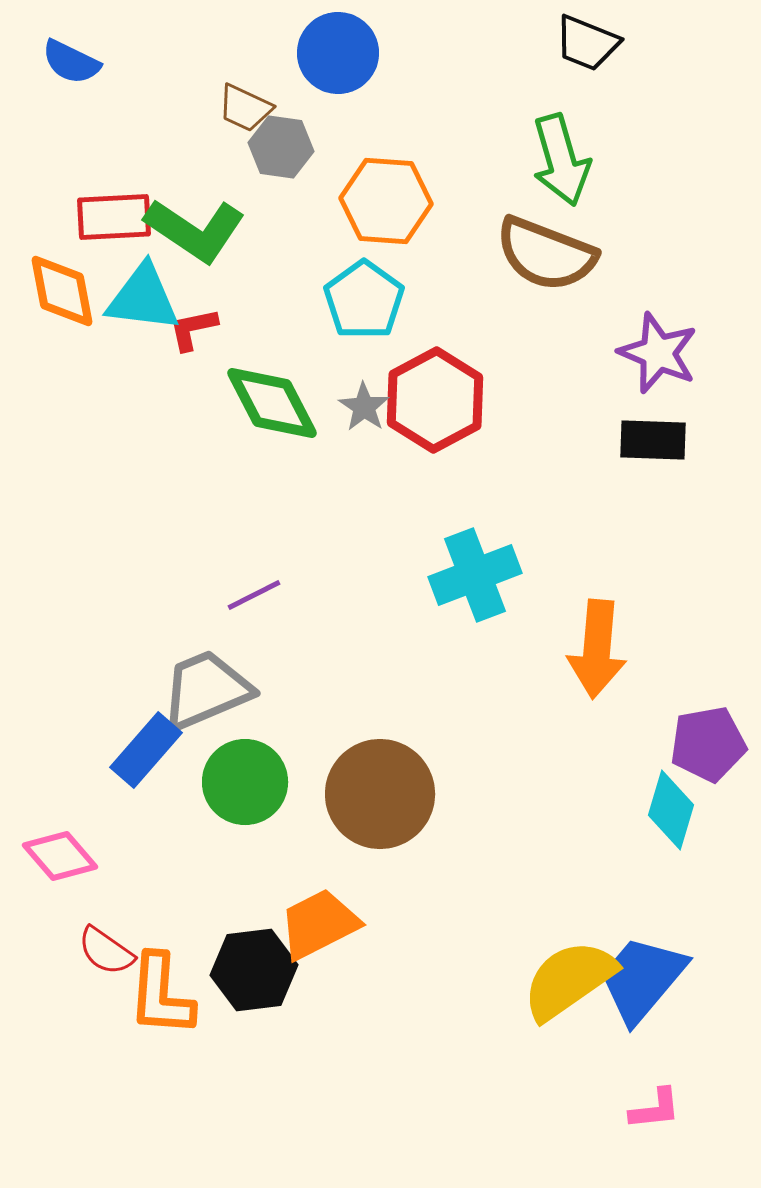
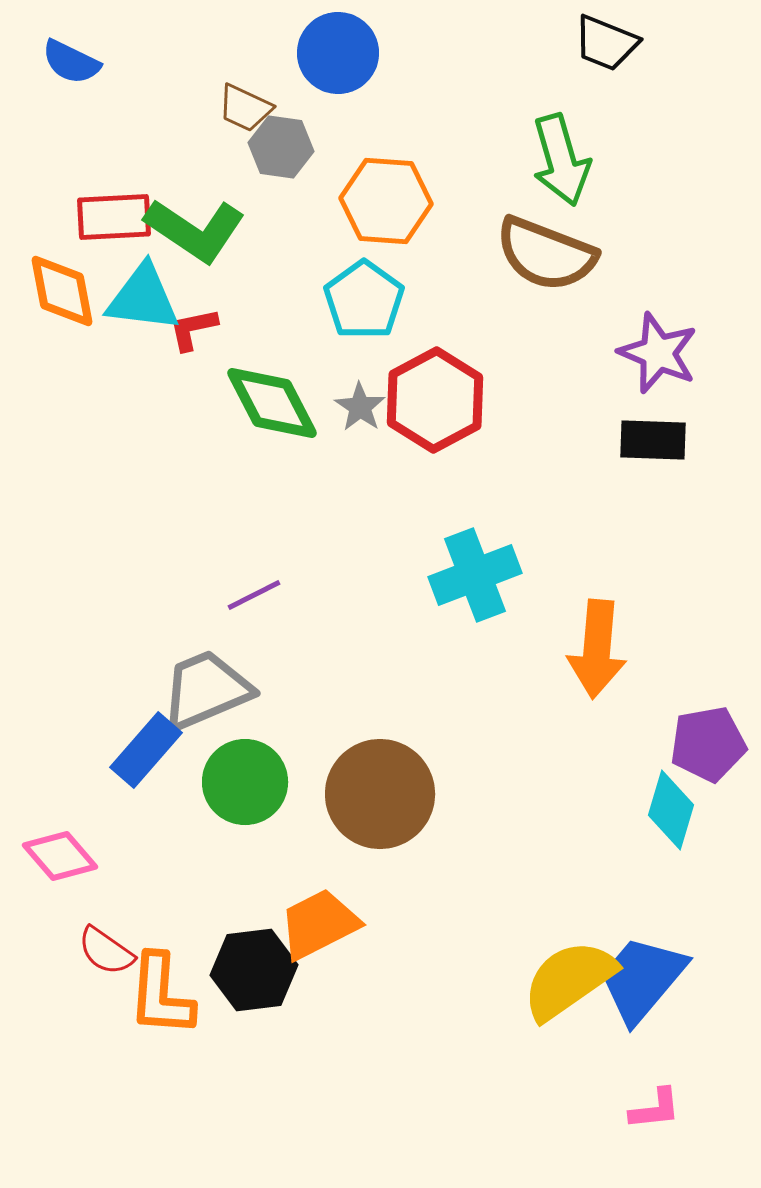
black trapezoid: moved 19 px right
gray star: moved 4 px left
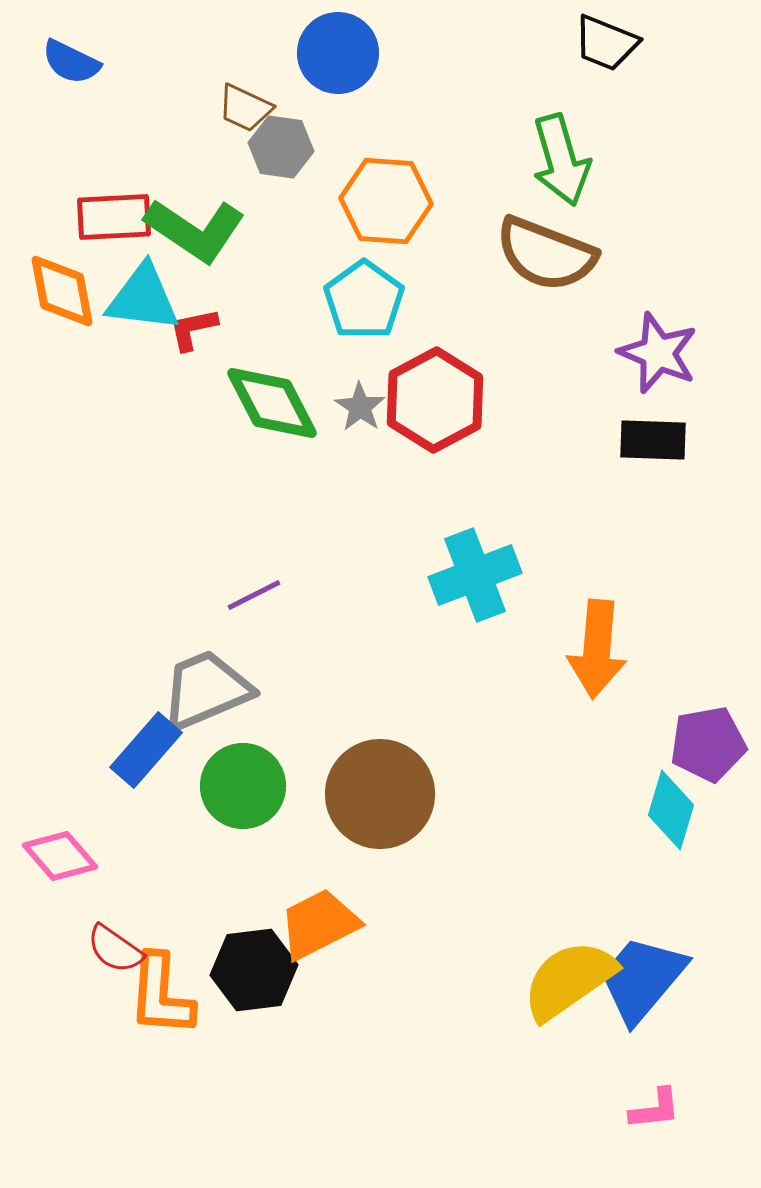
green circle: moved 2 px left, 4 px down
red semicircle: moved 9 px right, 2 px up
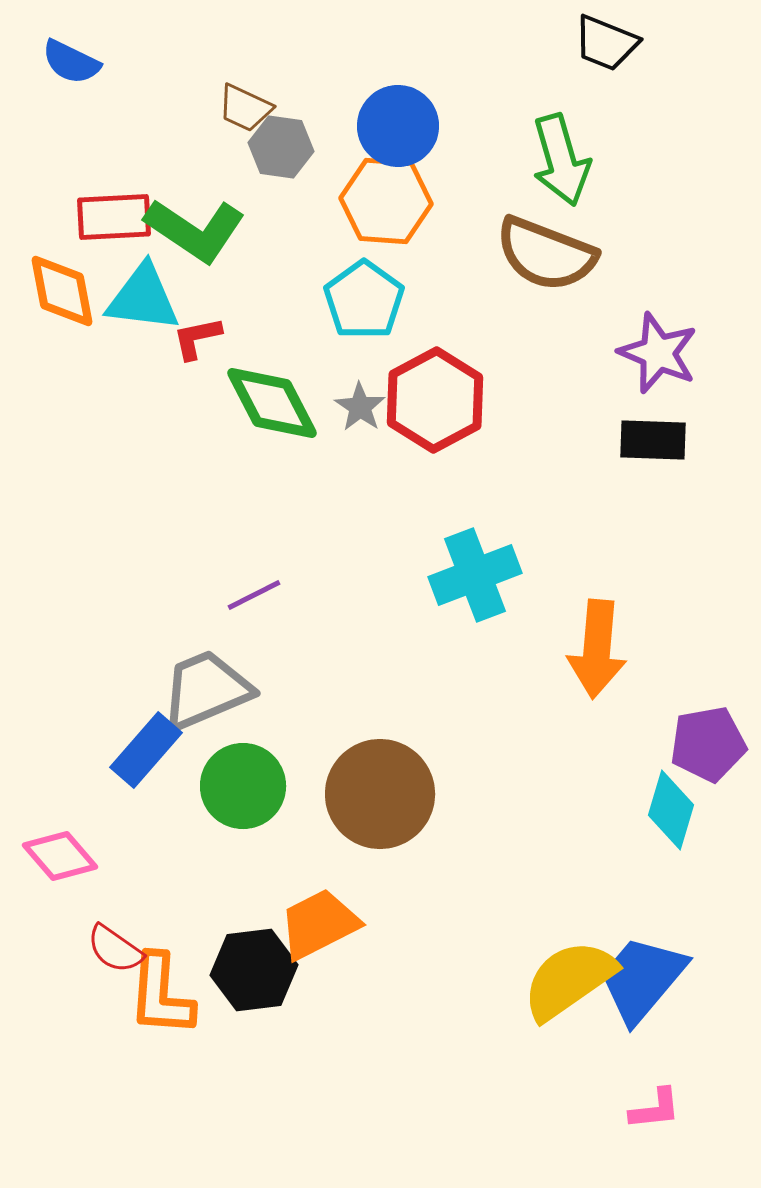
blue circle: moved 60 px right, 73 px down
red L-shape: moved 4 px right, 9 px down
